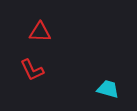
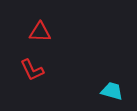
cyan trapezoid: moved 4 px right, 2 px down
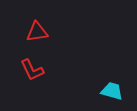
red triangle: moved 3 px left; rotated 10 degrees counterclockwise
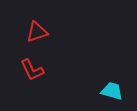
red triangle: rotated 10 degrees counterclockwise
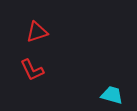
cyan trapezoid: moved 4 px down
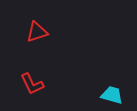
red L-shape: moved 14 px down
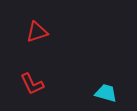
cyan trapezoid: moved 6 px left, 2 px up
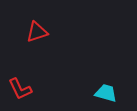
red L-shape: moved 12 px left, 5 px down
